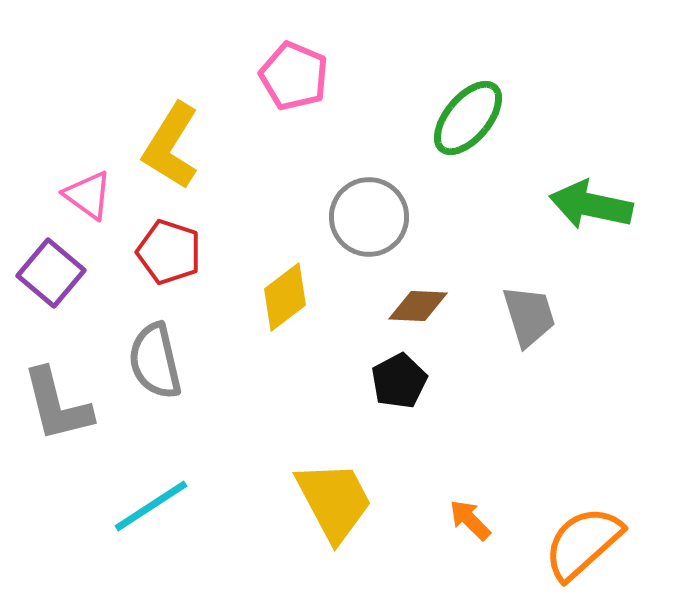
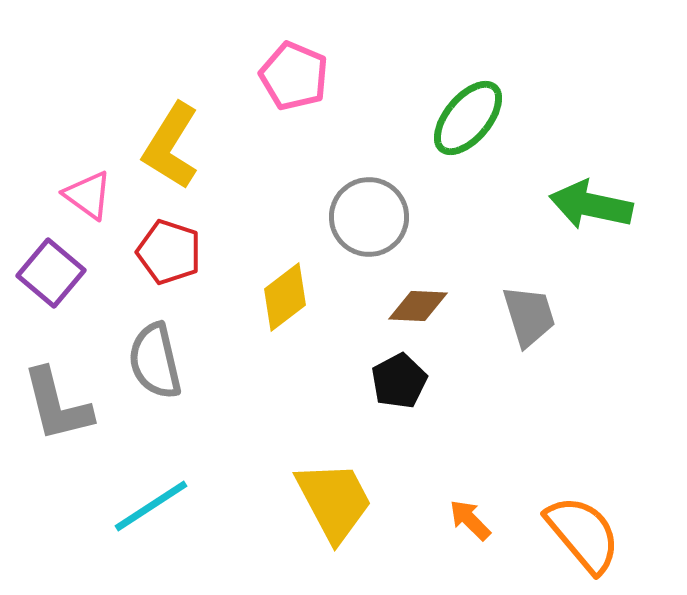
orange semicircle: moved 9 px up; rotated 92 degrees clockwise
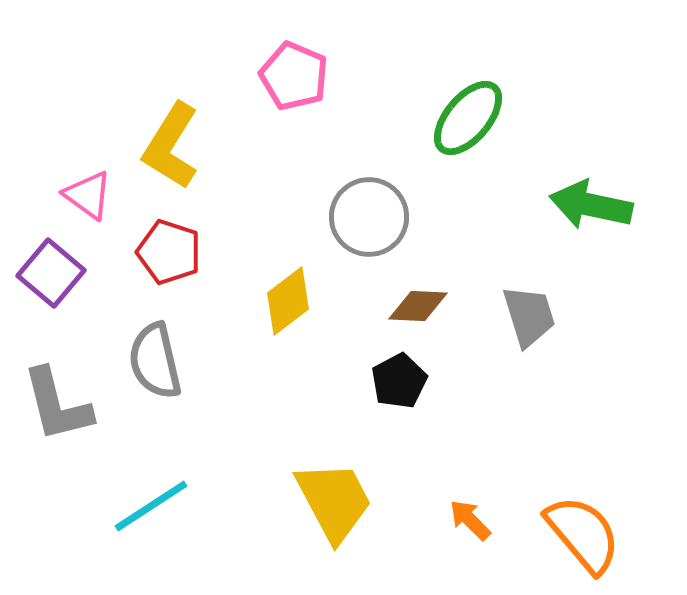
yellow diamond: moved 3 px right, 4 px down
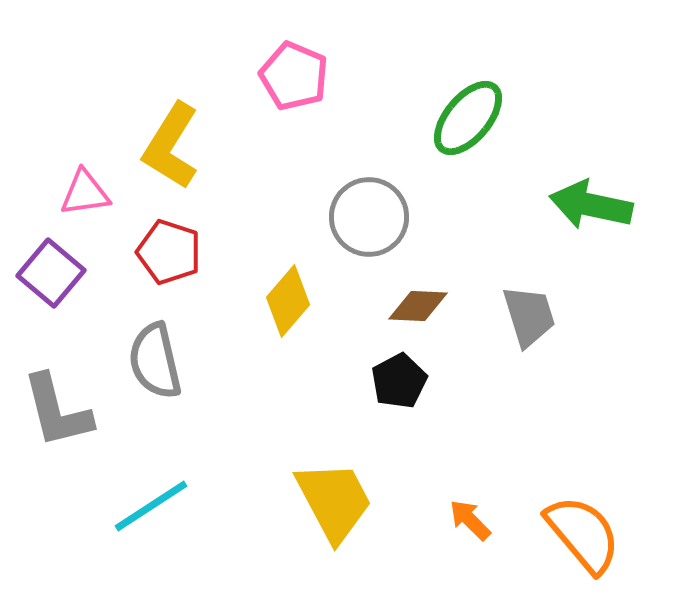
pink triangle: moved 3 px left, 2 px up; rotated 44 degrees counterclockwise
yellow diamond: rotated 12 degrees counterclockwise
gray L-shape: moved 6 px down
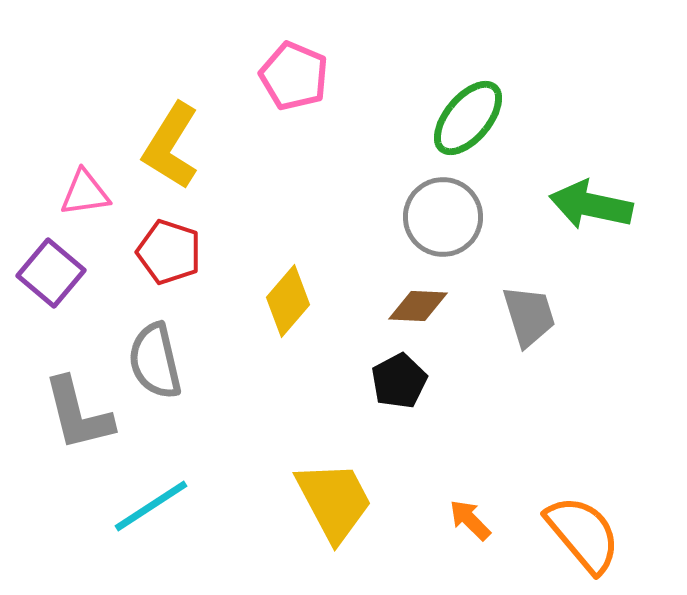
gray circle: moved 74 px right
gray L-shape: moved 21 px right, 3 px down
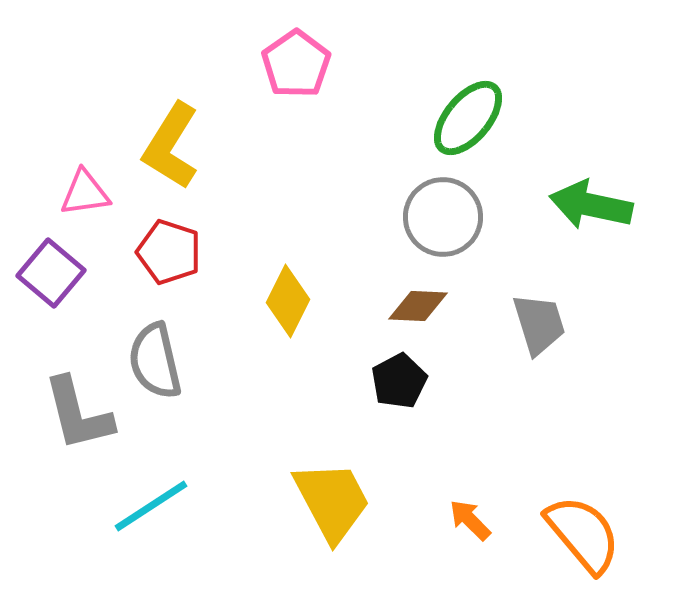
pink pentagon: moved 2 px right, 12 px up; rotated 14 degrees clockwise
yellow diamond: rotated 14 degrees counterclockwise
gray trapezoid: moved 10 px right, 8 px down
yellow trapezoid: moved 2 px left
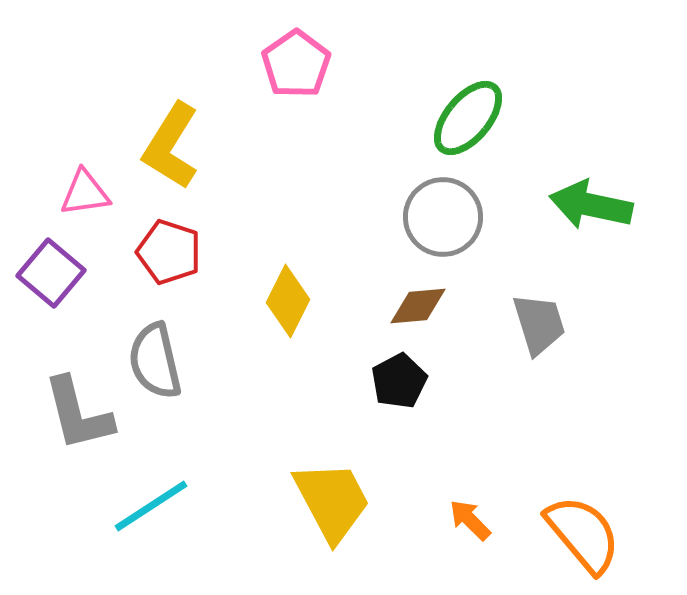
brown diamond: rotated 8 degrees counterclockwise
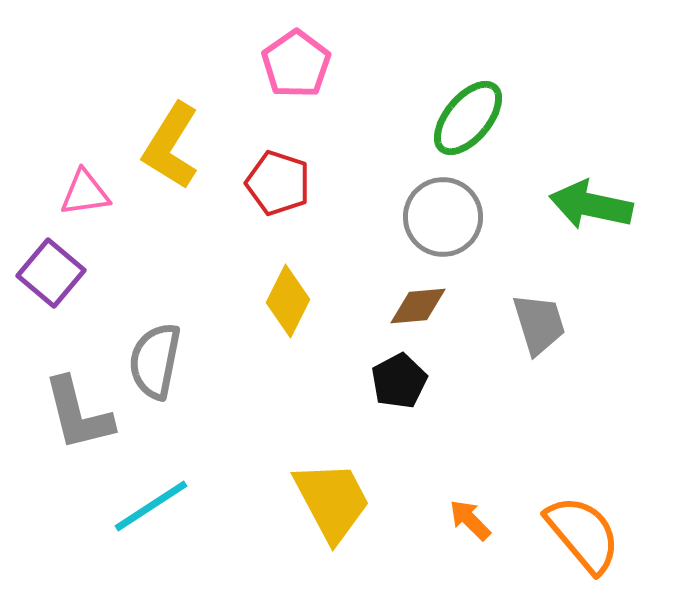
red pentagon: moved 109 px right, 69 px up
gray semicircle: rotated 24 degrees clockwise
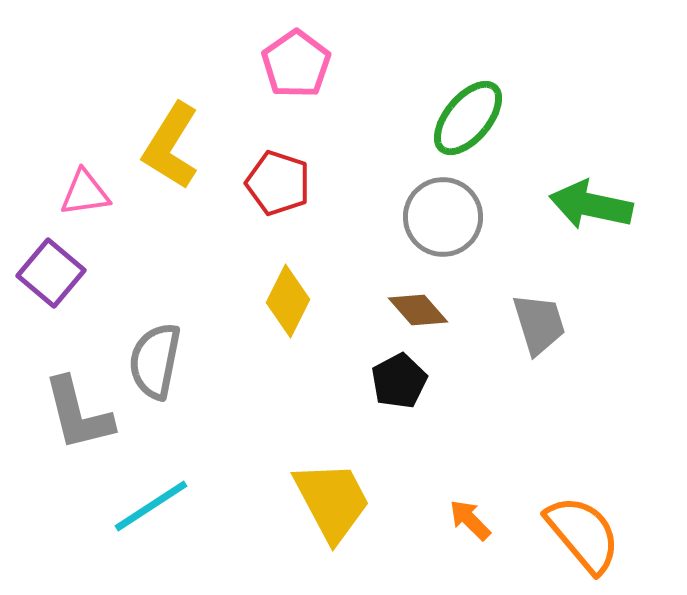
brown diamond: moved 4 px down; rotated 54 degrees clockwise
